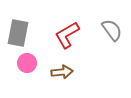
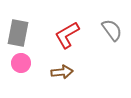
pink circle: moved 6 px left
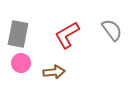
gray rectangle: moved 1 px down
brown arrow: moved 8 px left
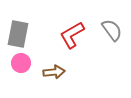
red L-shape: moved 5 px right
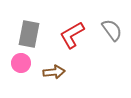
gray rectangle: moved 11 px right
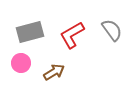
gray rectangle: moved 1 px right, 2 px up; rotated 64 degrees clockwise
brown arrow: rotated 25 degrees counterclockwise
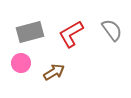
red L-shape: moved 1 px left, 1 px up
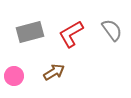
pink circle: moved 7 px left, 13 px down
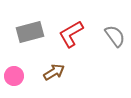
gray semicircle: moved 3 px right, 6 px down
